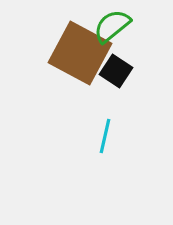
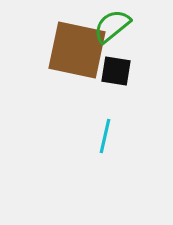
brown square: moved 3 px left, 3 px up; rotated 16 degrees counterclockwise
black square: rotated 24 degrees counterclockwise
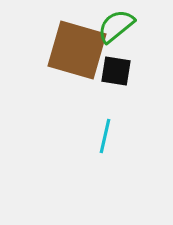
green semicircle: moved 4 px right
brown square: rotated 4 degrees clockwise
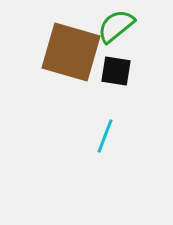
brown square: moved 6 px left, 2 px down
cyan line: rotated 8 degrees clockwise
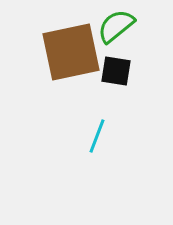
brown square: rotated 28 degrees counterclockwise
cyan line: moved 8 px left
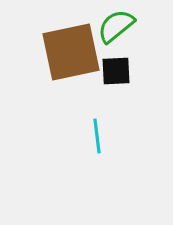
black square: rotated 12 degrees counterclockwise
cyan line: rotated 28 degrees counterclockwise
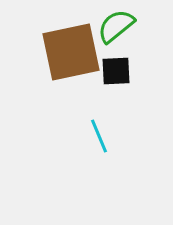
cyan line: moved 2 px right; rotated 16 degrees counterclockwise
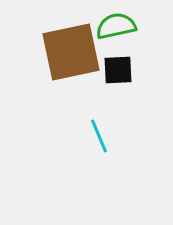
green semicircle: rotated 27 degrees clockwise
black square: moved 2 px right, 1 px up
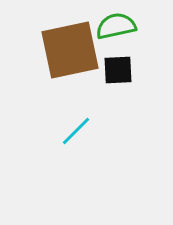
brown square: moved 1 px left, 2 px up
cyan line: moved 23 px left, 5 px up; rotated 68 degrees clockwise
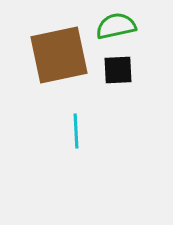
brown square: moved 11 px left, 5 px down
cyan line: rotated 48 degrees counterclockwise
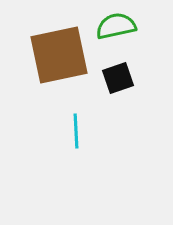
black square: moved 8 px down; rotated 16 degrees counterclockwise
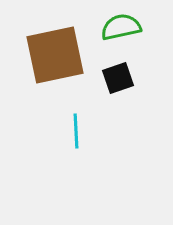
green semicircle: moved 5 px right, 1 px down
brown square: moved 4 px left
